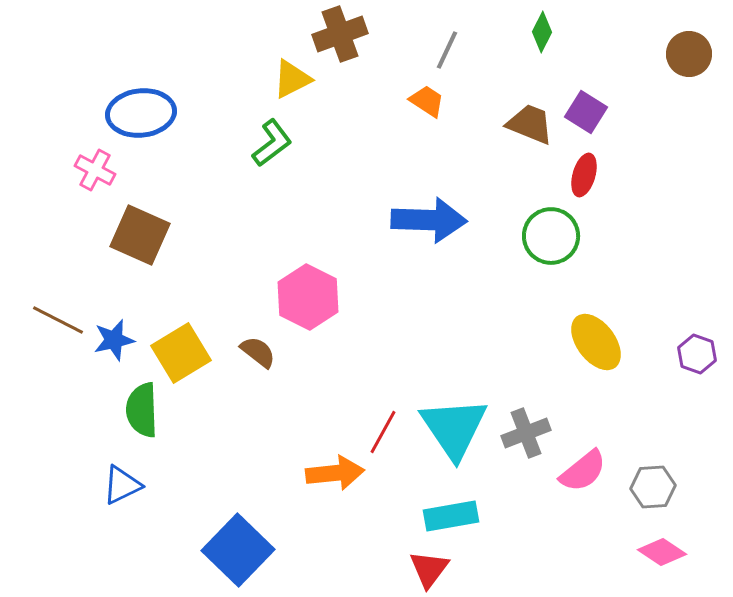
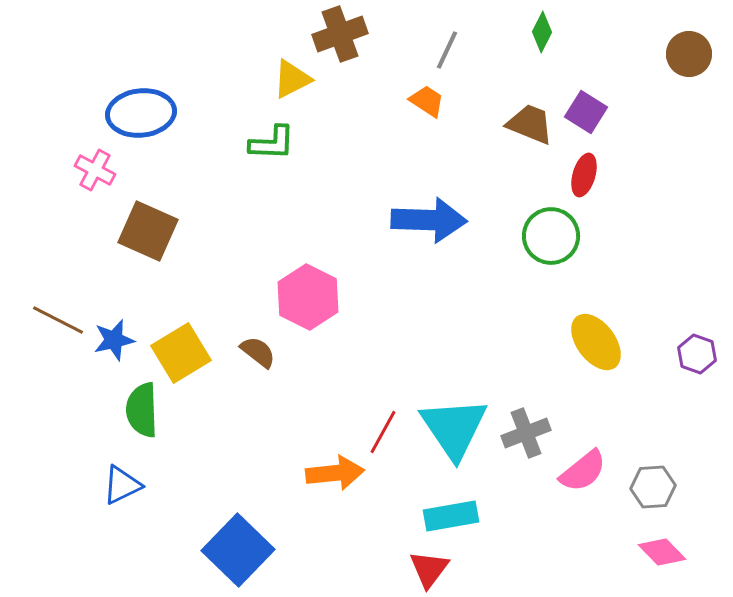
green L-shape: rotated 39 degrees clockwise
brown square: moved 8 px right, 4 px up
pink diamond: rotated 12 degrees clockwise
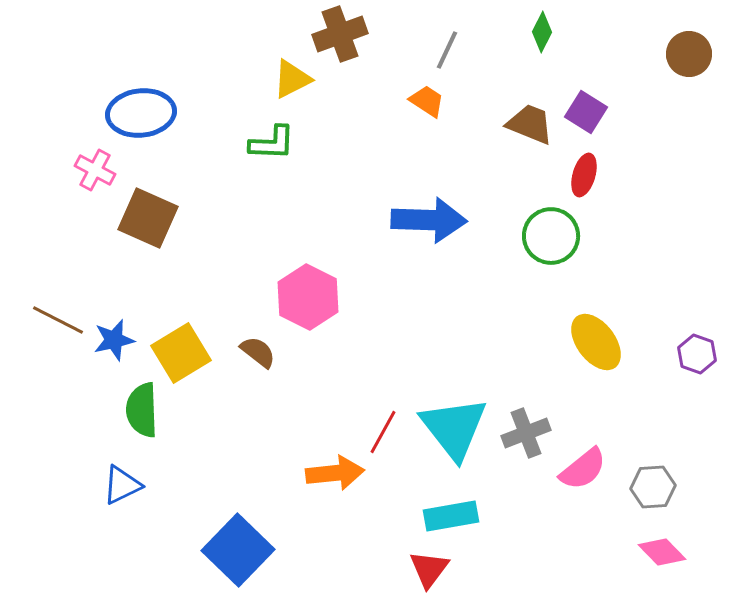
brown square: moved 13 px up
cyan triangle: rotated 4 degrees counterclockwise
pink semicircle: moved 2 px up
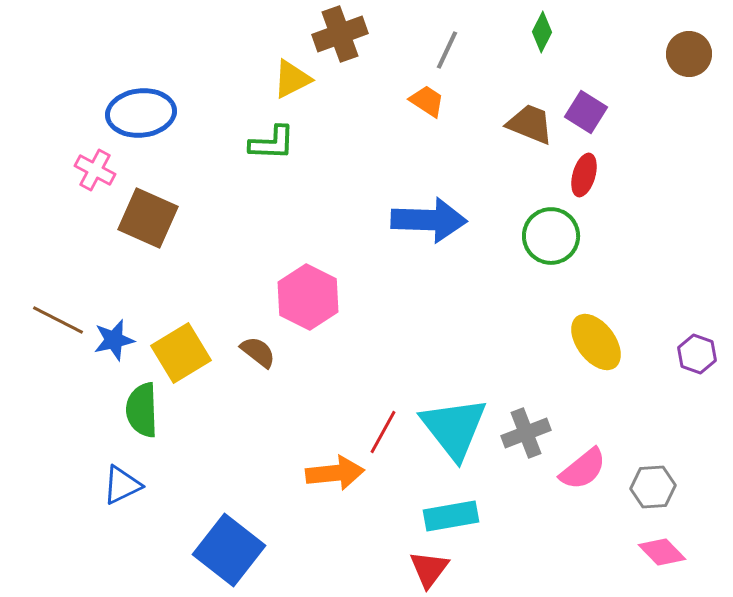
blue square: moved 9 px left; rotated 6 degrees counterclockwise
